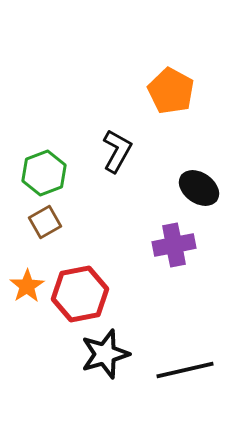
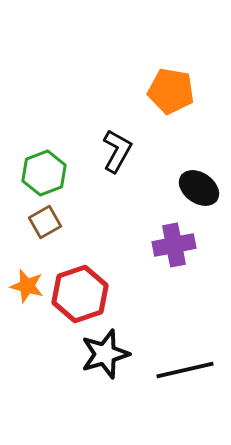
orange pentagon: rotated 18 degrees counterclockwise
orange star: rotated 24 degrees counterclockwise
red hexagon: rotated 8 degrees counterclockwise
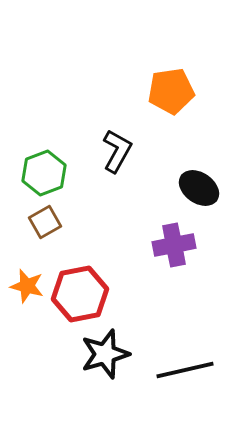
orange pentagon: rotated 18 degrees counterclockwise
red hexagon: rotated 8 degrees clockwise
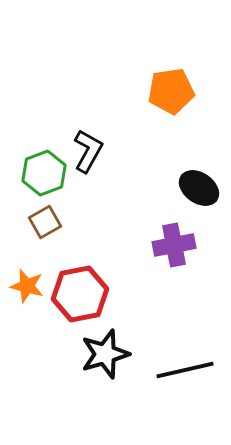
black L-shape: moved 29 px left
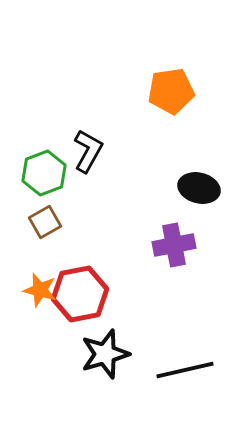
black ellipse: rotated 21 degrees counterclockwise
orange star: moved 13 px right, 4 px down
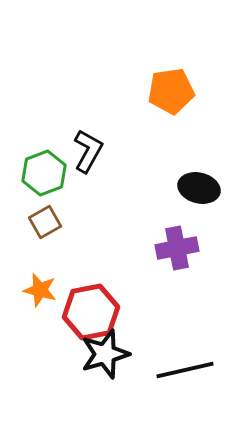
purple cross: moved 3 px right, 3 px down
red hexagon: moved 11 px right, 18 px down
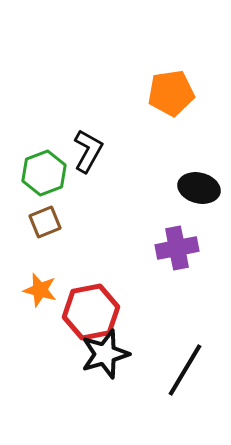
orange pentagon: moved 2 px down
brown square: rotated 8 degrees clockwise
black line: rotated 46 degrees counterclockwise
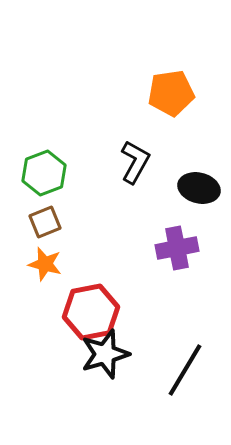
black L-shape: moved 47 px right, 11 px down
orange star: moved 5 px right, 26 px up
